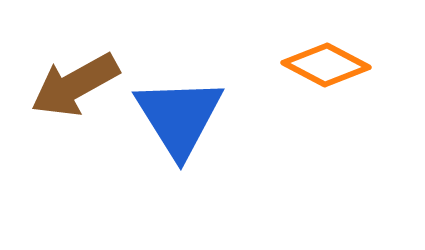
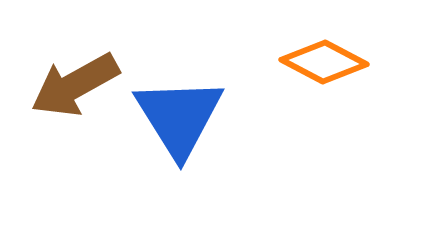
orange diamond: moved 2 px left, 3 px up
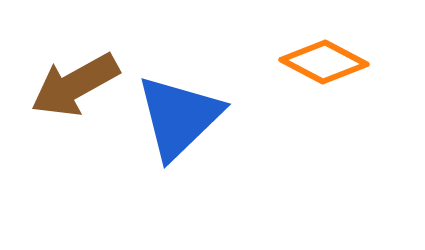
blue triangle: rotated 18 degrees clockwise
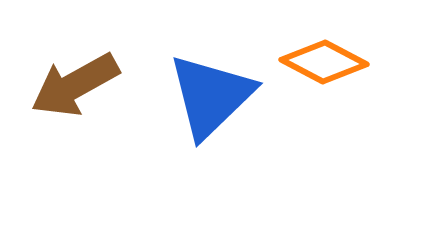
blue triangle: moved 32 px right, 21 px up
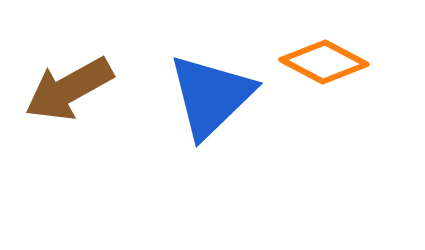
brown arrow: moved 6 px left, 4 px down
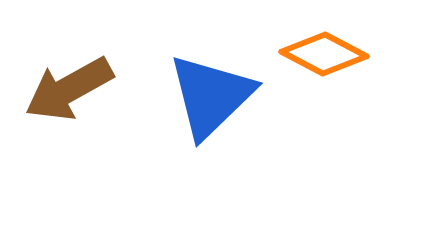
orange diamond: moved 8 px up
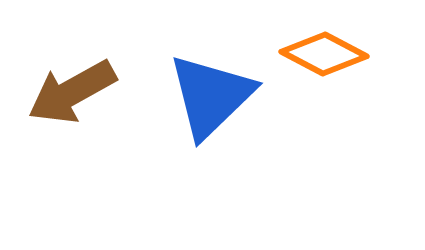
brown arrow: moved 3 px right, 3 px down
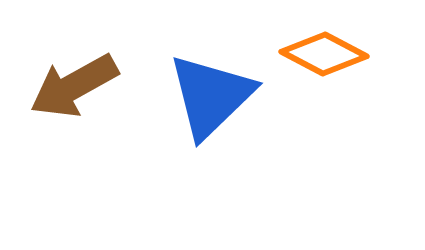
brown arrow: moved 2 px right, 6 px up
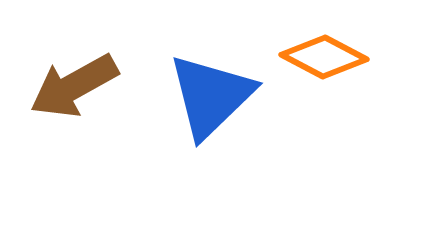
orange diamond: moved 3 px down
